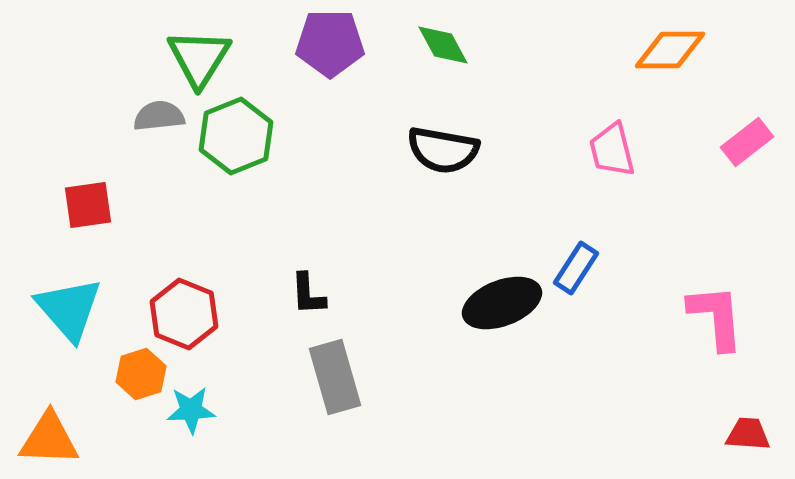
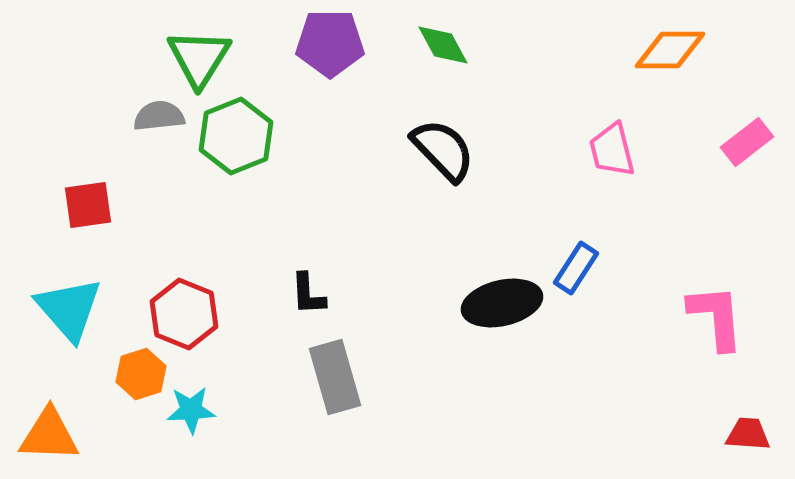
black semicircle: rotated 144 degrees counterclockwise
black ellipse: rotated 8 degrees clockwise
orange triangle: moved 4 px up
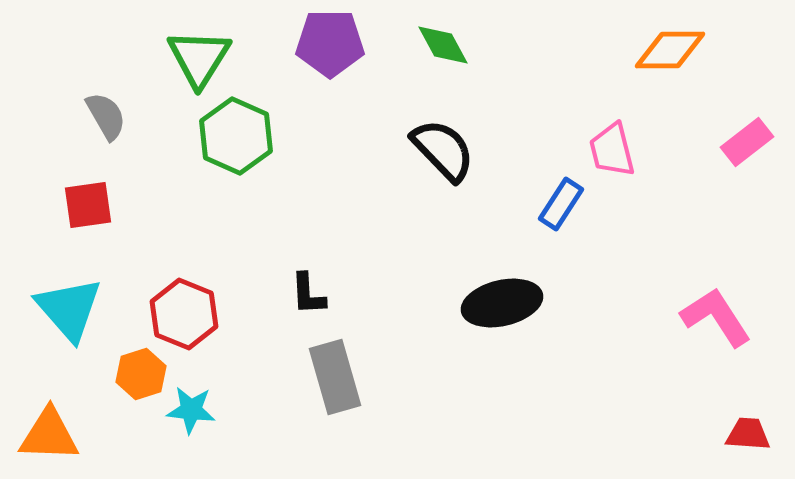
gray semicircle: moved 53 px left; rotated 66 degrees clockwise
green hexagon: rotated 14 degrees counterclockwise
blue rectangle: moved 15 px left, 64 px up
pink L-shape: rotated 28 degrees counterclockwise
cyan star: rotated 9 degrees clockwise
